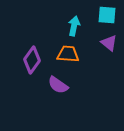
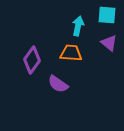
cyan arrow: moved 4 px right
orange trapezoid: moved 3 px right, 1 px up
purple semicircle: moved 1 px up
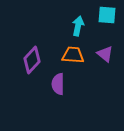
purple triangle: moved 4 px left, 11 px down
orange trapezoid: moved 2 px right, 2 px down
purple diamond: rotated 8 degrees clockwise
purple semicircle: rotated 55 degrees clockwise
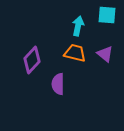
orange trapezoid: moved 2 px right, 2 px up; rotated 10 degrees clockwise
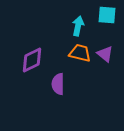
orange trapezoid: moved 5 px right
purple diamond: rotated 20 degrees clockwise
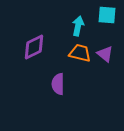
purple diamond: moved 2 px right, 13 px up
